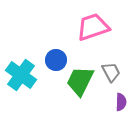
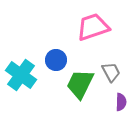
green trapezoid: moved 3 px down
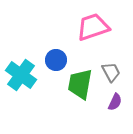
green trapezoid: rotated 16 degrees counterclockwise
purple semicircle: moved 6 px left; rotated 24 degrees clockwise
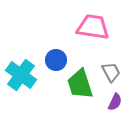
pink trapezoid: rotated 28 degrees clockwise
green trapezoid: rotated 28 degrees counterclockwise
